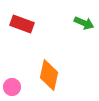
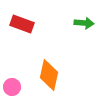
green arrow: rotated 18 degrees counterclockwise
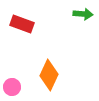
green arrow: moved 1 px left, 9 px up
orange diamond: rotated 12 degrees clockwise
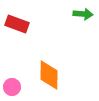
red rectangle: moved 5 px left
orange diamond: rotated 24 degrees counterclockwise
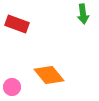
green arrow: rotated 78 degrees clockwise
orange diamond: rotated 40 degrees counterclockwise
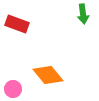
orange diamond: moved 1 px left
pink circle: moved 1 px right, 2 px down
